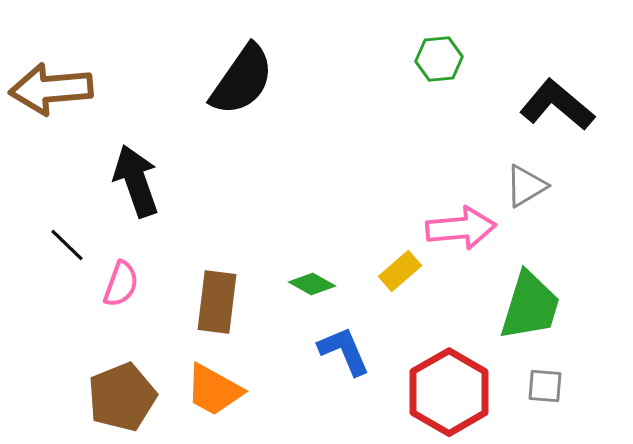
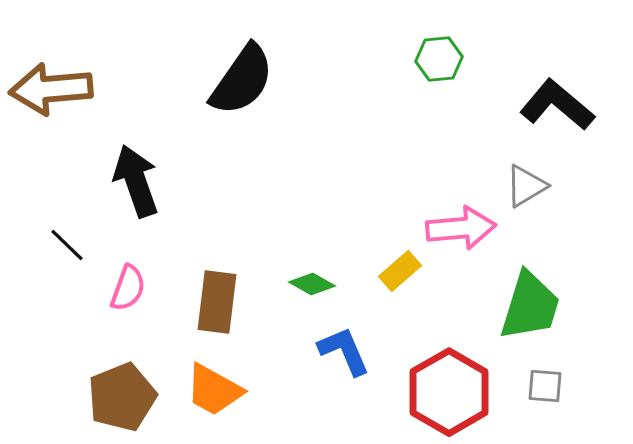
pink semicircle: moved 7 px right, 4 px down
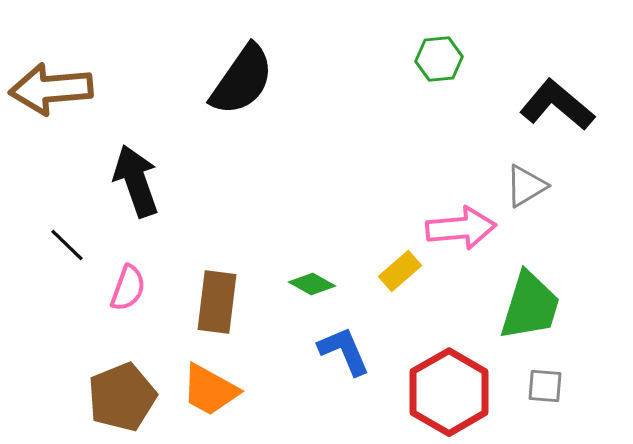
orange trapezoid: moved 4 px left
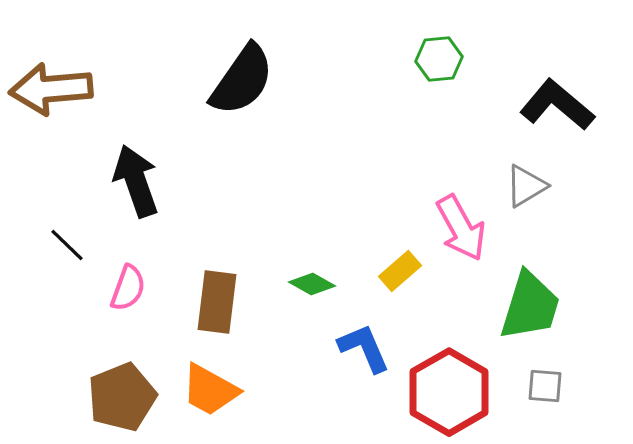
pink arrow: rotated 66 degrees clockwise
blue L-shape: moved 20 px right, 3 px up
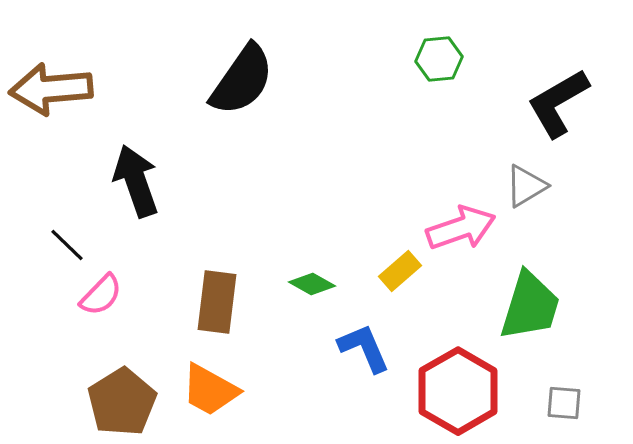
black L-shape: moved 1 px right, 2 px up; rotated 70 degrees counterclockwise
pink arrow: rotated 80 degrees counterclockwise
pink semicircle: moved 27 px left, 7 px down; rotated 24 degrees clockwise
gray square: moved 19 px right, 17 px down
red hexagon: moved 9 px right, 1 px up
brown pentagon: moved 5 px down; rotated 10 degrees counterclockwise
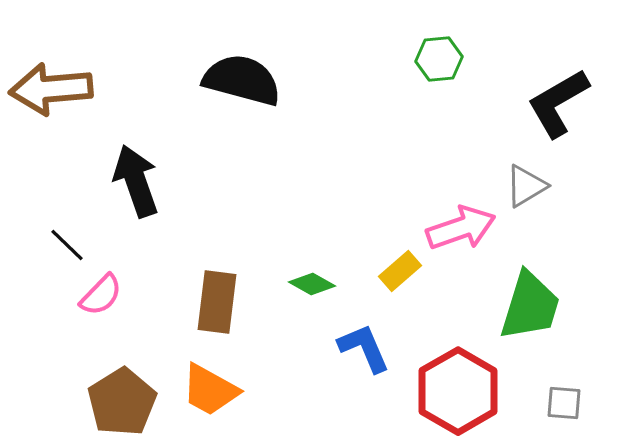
black semicircle: rotated 110 degrees counterclockwise
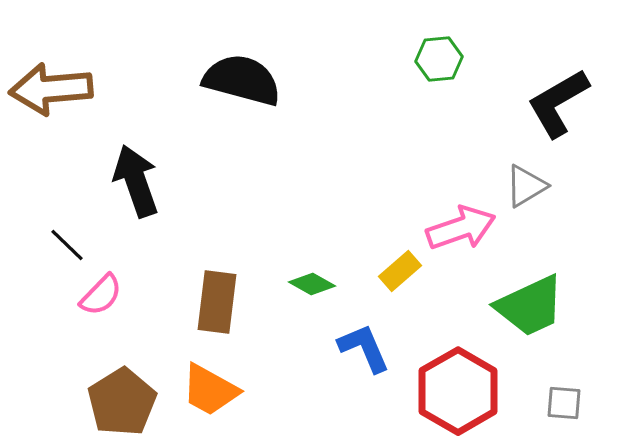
green trapezoid: rotated 48 degrees clockwise
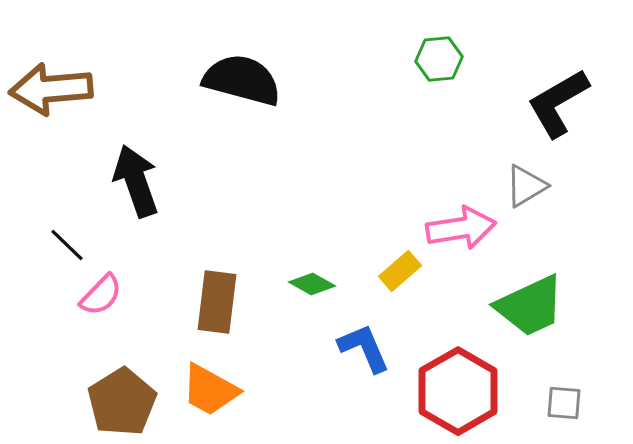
pink arrow: rotated 10 degrees clockwise
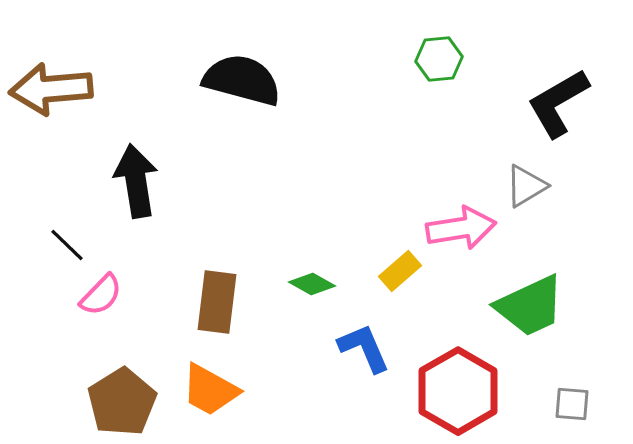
black arrow: rotated 10 degrees clockwise
gray square: moved 8 px right, 1 px down
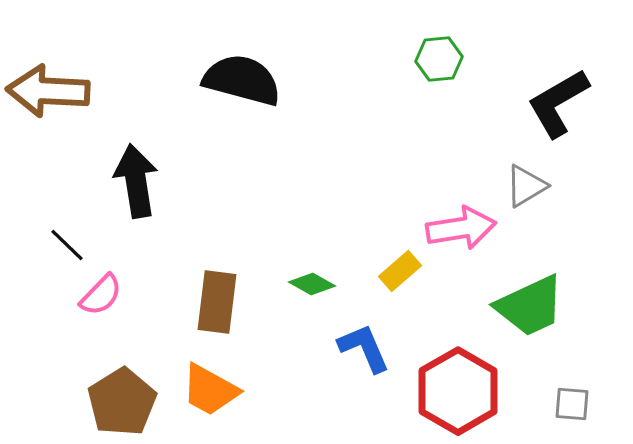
brown arrow: moved 3 px left, 2 px down; rotated 8 degrees clockwise
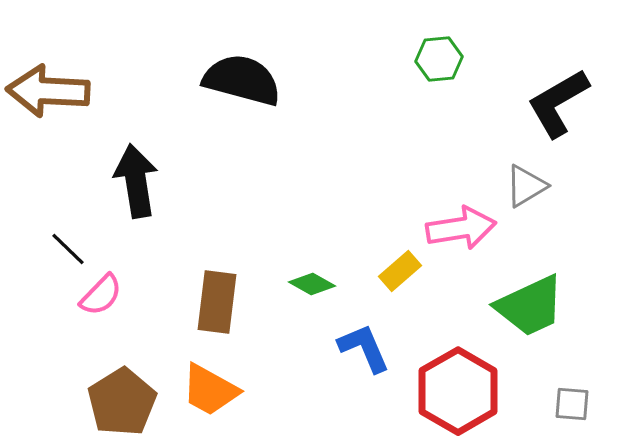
black line: moved 1 px right, 4 px down
